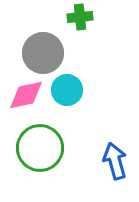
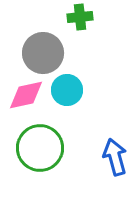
blue arrow: moved 4 px up
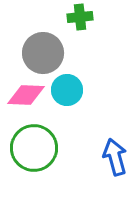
pink diamond: rotated 15 degrees clockwise
green circle: moved 6 px left
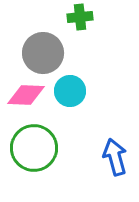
cyan circle: moved 3 px right, 1 px down
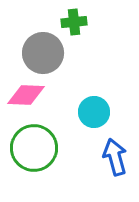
green cross: moved 6 px left, 5 px down
cyan circle: moved 24 px right, 21 px down
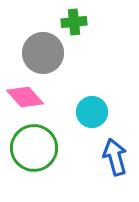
pink diamond: moved 1 px left, 2 px down; rotated 45 degrees clockwise
cyan circle: moved 2 px left
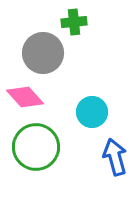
green circle: moved 2 px right, 1 px up
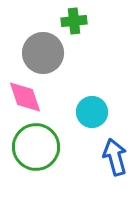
green cross: moved 1 px up
pink diamond: rotated 24 degrees clockwise
